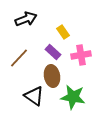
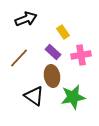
green star: rotated 20 degrees counterclockwise
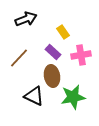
black triangle: rotated 10 degrees counterclockwise
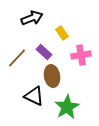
black arrow: moved 6 px right, 1 px up
yellow rectangle: moved 1 px left, 1 px down
purple rectangle: moved 9 px left
brown line: moved 2 px left
green star: moved 6 px left, 10 px down; rotated 20 degrees counterclockwise
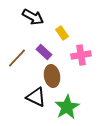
black arrow: moved 1 px right, 1 px up; rotated 50 degrees clockwise
black triangle: moved 2 px right, 1 px down
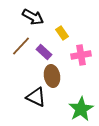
brown line: moved 4 px right, 12 px up
green star: moved 14 px right, 2 px down
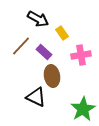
black arrow: moved 5 px right, 2 px down
green star: moved 2 px right
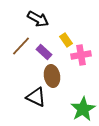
yellow rectangle: moved 4 px right, 7 px down
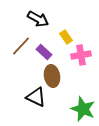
yellow rectangle: moved 3 px up
green star: rotated 20 degrees counterclockwise
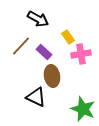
yellow rectangle: moved 2 px right
pink cross: moved 1 px up
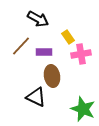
purple rectangle: rotated 42 degrees counterclockwise
